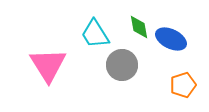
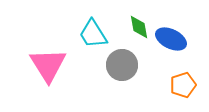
cyan trapezoid: moved 2 px left
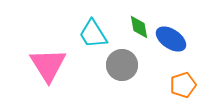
blue ellipse: rotated 8 degrees clockwise
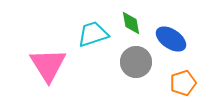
green diamond: moved 8 px left, 4 px up
cyan trapezoid: rotated 104 degrees clockwise
gray circle: moved 14 px right, 3 px up
orange pentagon: moved 2 px up
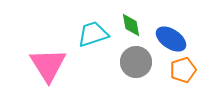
green diamond: moved 2 px down
orange pentagon: moved 13 px up
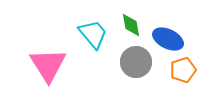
cyan trapezoid: rotated 68 degrees clockwise
blue ellipse: moved 3 px left; rotated 8 degrees counterclockwise
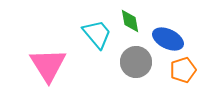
green diamond: moved 1 px left, 4 px up
cyan trapezoid: moved 4 px right
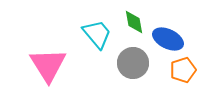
green diamond: moved 4 px right, 1 px down
gray circle: moved 3 px left, 1 px down
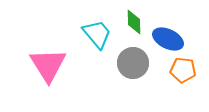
green diamond: rotated 10 degrees clockwise
orange pentagon: rotated 25 degrees clockwise
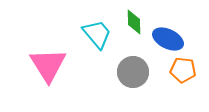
gray circle: moved 9 px down
